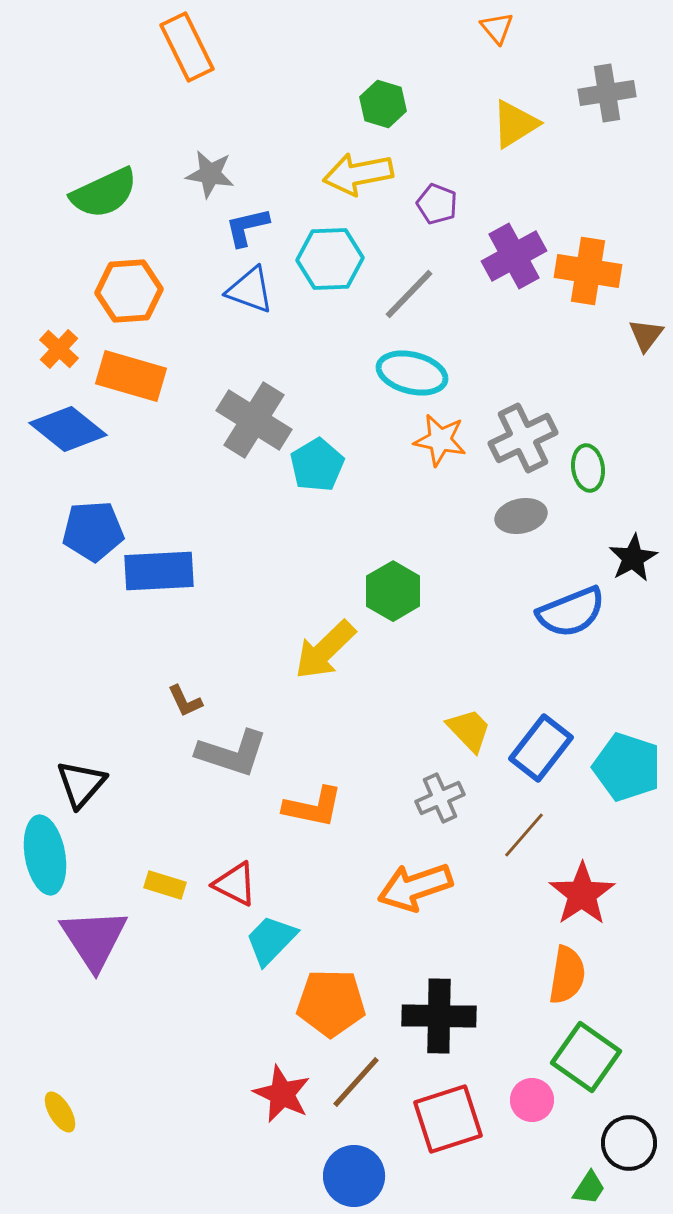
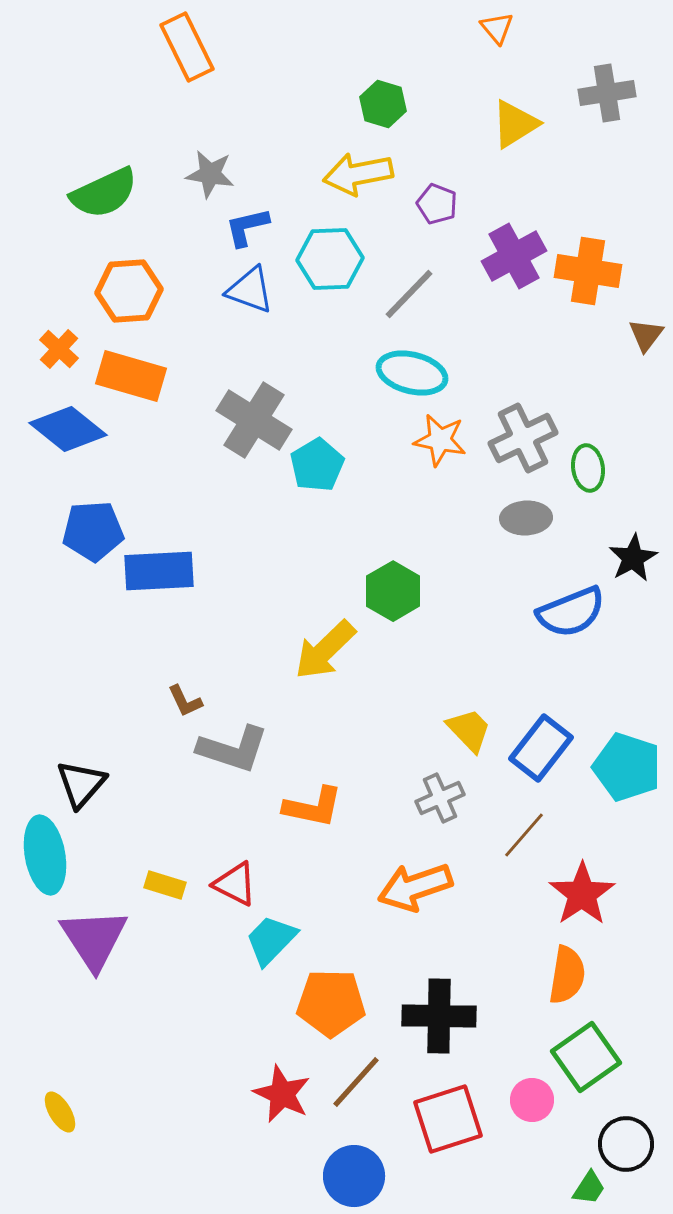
gray ellipse at (521, 516): moved 5 px right, 2 px down; rotated 9 degrees clockwise
gray L-shape at (232, 753): moved 1 px right, 4 px up
green square at (586, 1057): rotated 20 degrees clockwise
black circle at (629, 1143): moved 3 px left, 1 px down
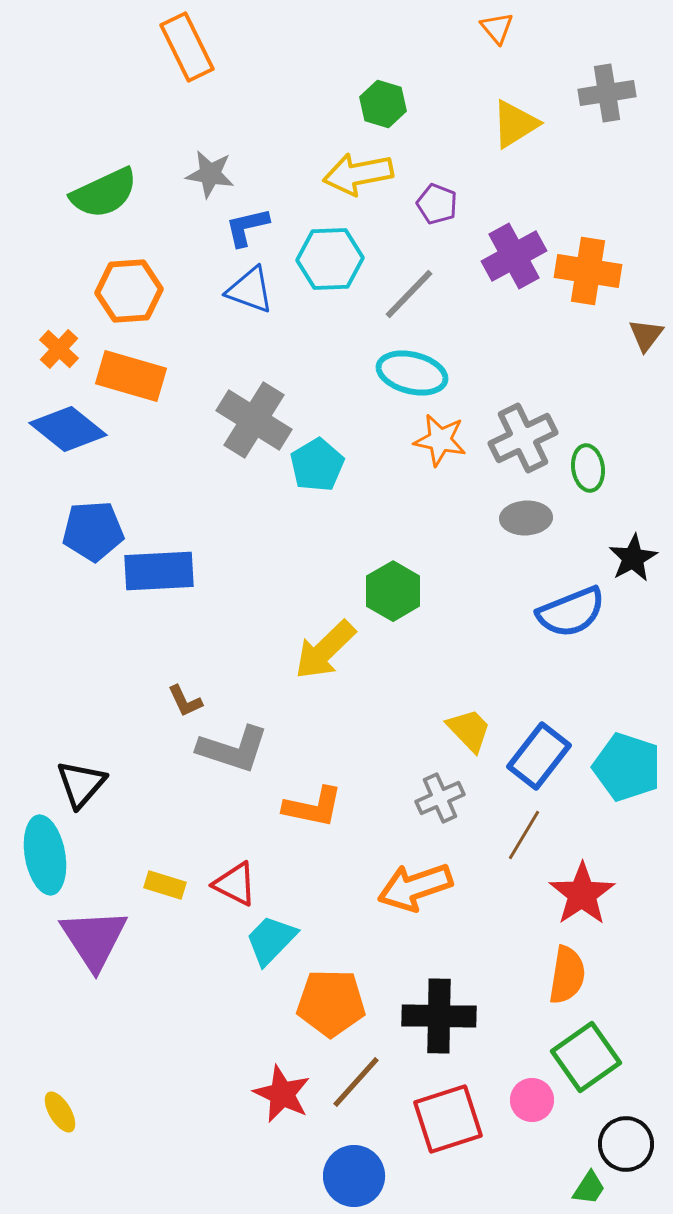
blue rectangle at (541, 748): moved 2 px left, 8 px down
brown line at (524, 835): rotated 10 degrees counterclockwise
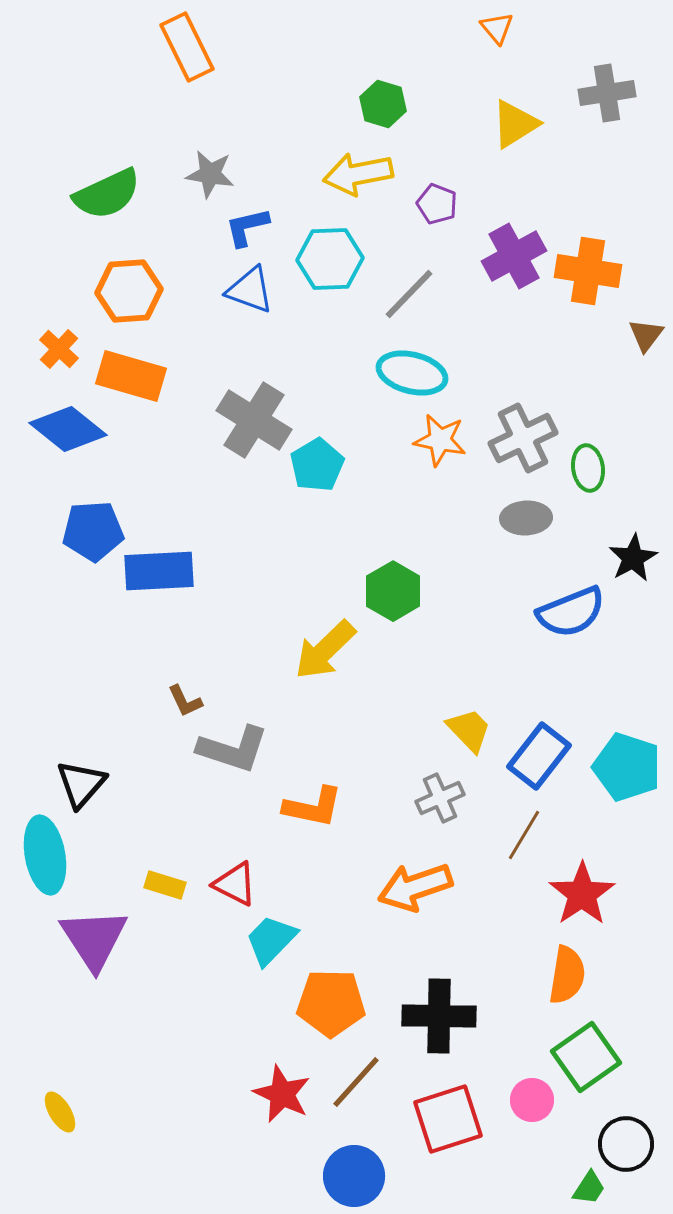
green semicircle at (104, 193): moved 3 px right, 1 px down
